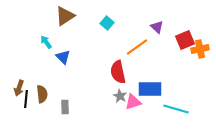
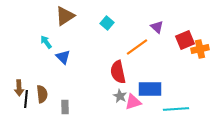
brown arrow: rotated 21 degrees counterclockwise
cyan line: rotated 20 degrees counterclockwise
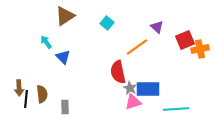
blue rectangle: moved 2 px left
gray star: moved 10 px right, 8 px up
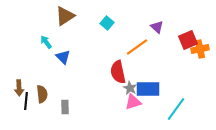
red square: moved 3 px right
black line: moved 2 px down
cyan line: rotated 50 degrees counterclockwise
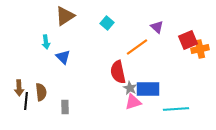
cyan arrow: rotated 152 degrees counterclockwise
brown semicircle: moved 1 px left, 2 px up
cyan line: rotated 50 degrees clockwise
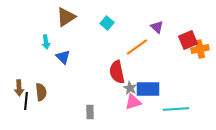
brown triangle: moved 1 px right, 1 px down
red semicircle: moved 1 px left
gray rectangle: moved 25 px right, 5 px down
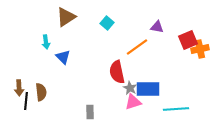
purple triangle: rotated 32 degrees counterclockwise
